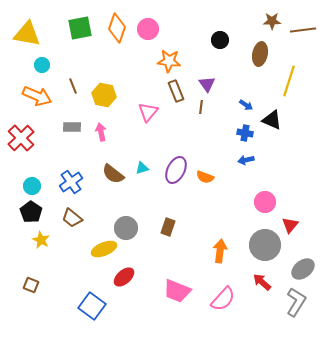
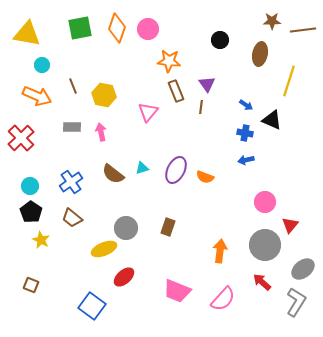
cyan circle at (32, 186): moved 2 px left
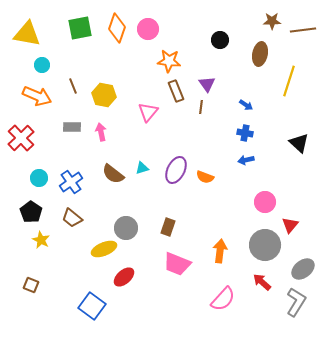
black triangle at (272, 120): moved 27 px right, 23 px down; rotated 20 degrees clockwise
cyan circle at (30, 186): moved 9 px right, 8 px up
pink trapezoid at (177, 291): moved 27 px up
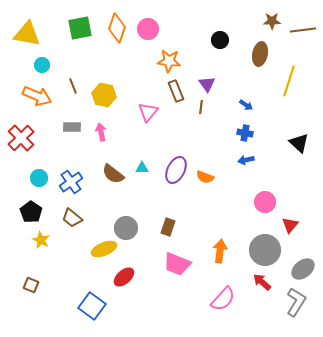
cyan triangle at (142, 168): rotated 16 degrees clockwise
gray circle at (265, 245): moved 5 px down
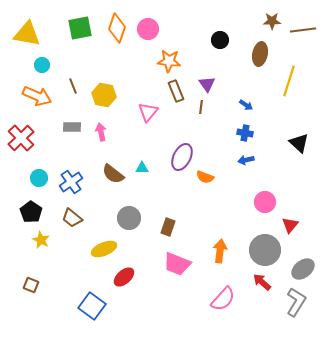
purple ellipse at (176, 170): moved 6 px right, 13 px up
gray circle at (126, 228): moved 3 px right, 10 px up
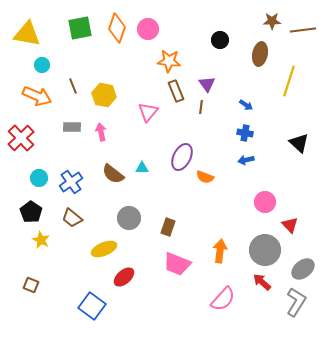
red triangle at (290, 225): rotated 24 degrees counterclockwise
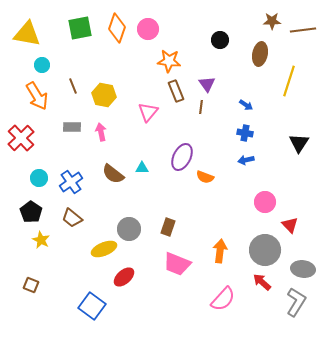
orange arrow at (37, 96): rotated 36 degrees clockwise
black triangle at (299, 143): rotated 20 degrees clockwise
gray circle at (129, 218): moved 11 px down
gray ellipse at (303, 269): rotated 45 degrees clockwise
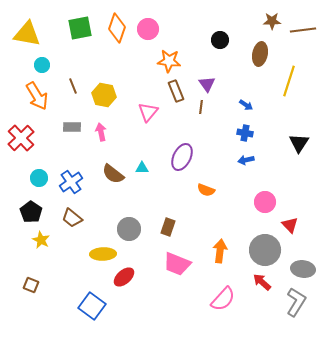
orange semicircle at (205, 177): moved 1 px right, 13 px down
yellow ellipse at (104, 249): moved 1 px left, 5 px down; rotated 20 degrees clockwise
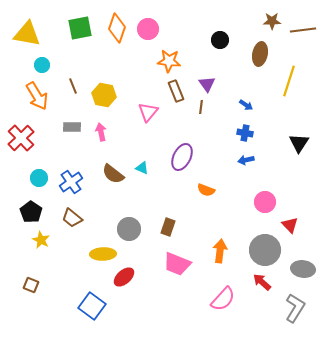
cyan triangle at (142, 168): rotated 24 degrees clockwise
gray L-shape at (296, 302): moved 1 px left, 6 px down
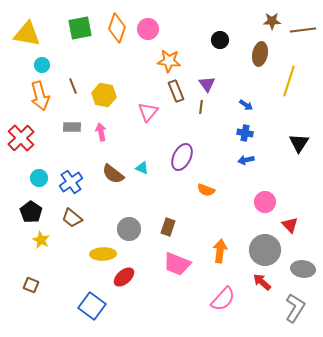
orange arrow at (37, 96): moved 3 px right; rotated 16 degrees clockwise
